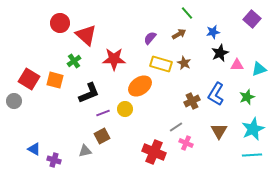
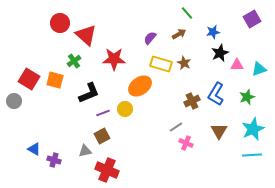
purple square: rotated 18 degrees clockwise
red cross: moved 47 px left, 18 px down
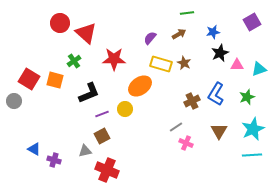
green line: rotated 56 degrees counterclockwise
purple square: moved 3 px down
red triangle: moved 2 px up
purple line: moved 1 px left, 1 px down
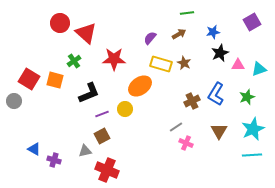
pink triangle: moved 1 px right
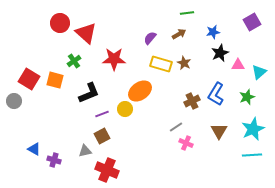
cyan triangle: moved 3 px down; rotated 21 degrees counterclockwise
orange ellipse: moved 5 px down
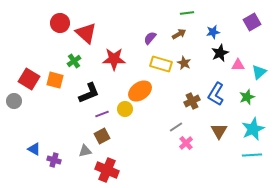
pink cross: rotated 24 degrees clockwise
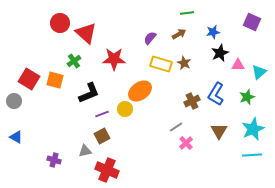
purple square: rotated 36 degrees counterclockwise
blue triangle: moved 18 px left, 12 px up
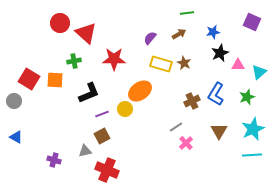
green cross: rotated 24 degrees clockwise
orange square: rotated 12 degrees counterclockwise
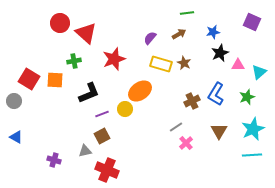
red star: rotated 20 degrees counterclockwise
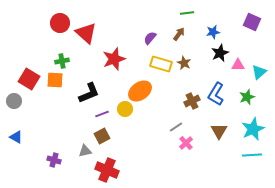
brown arrow: rotated 24 degrees counterclockwise
green cross: moved 12 px left
